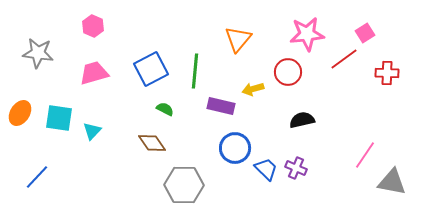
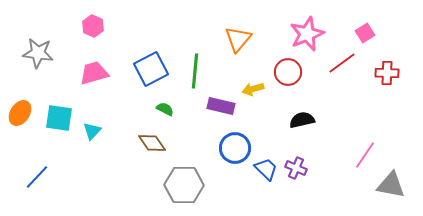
pink star: rotated 16 degrees counterclockwise
red line: moved 2 px left, 4 px down
gray triangle: moved 1 px left, 3 px down
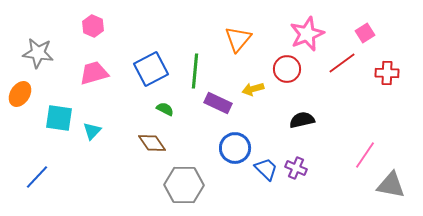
red circle: moved 1 px left, 3 px up
purple rectangle: moved 3 px left, 3 px up; rotated 12 degrees clockwise
orange ellipse: moved 19 px up
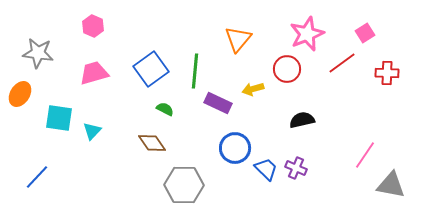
blue square: rotated 8 degrees counterclockwise
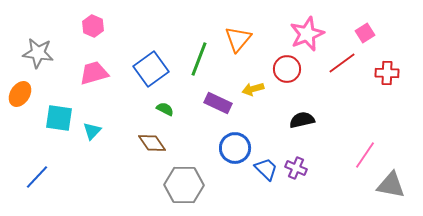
green line: moved 4 px right, 12 px up; rotated 16 degrees clockwise
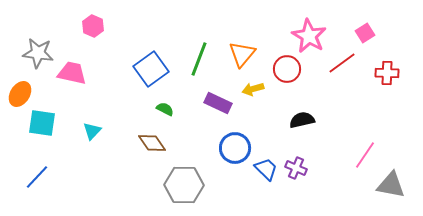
pink star: moved 2 px right, 2 px down; rotated 20 degrees counterclockwise
orange triangle: moved 4 px right, 15 px down
pink trapezoid: moved 22 px left; rotated 28 degrees clockwise
cyan square: moved 17 px left, 5 px down
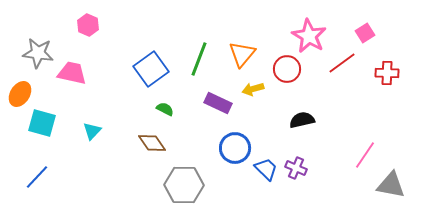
pink hexagon: moved 5 px left, 1 px up
cyan square: rotated 8 degrees clockwise
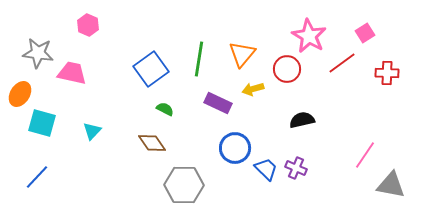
green line: rotated 12 degrees counterclockwise
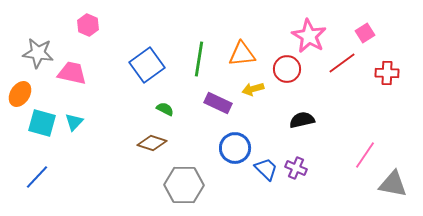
orange triangle: rotated 44 degrees clockwise
blue square: moved 4 px left, 4 px up
cyan triangle: moved 18 px left, 9 px up
brown diamond: rotated 36 degrees counterclockwise
gray triangle: moved 2 px right, 1 px up
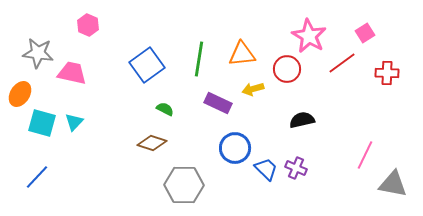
pink line: rotated 8 degrees counterclockwise
